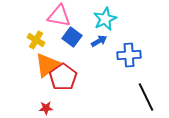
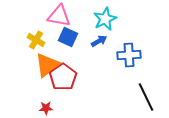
blue square: moved 4 px left; rotated 12 degrees counterclockwise
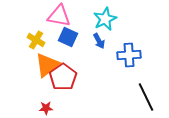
blue arrow: rotated 91 degrees clockwise
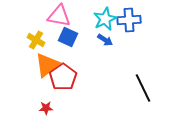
blue arrow: moved 6 px right, 1 px up; rotated 28 degrees counterclockwise
blue cross: moved 35 px up
black line: moved 3 px left, 9 px up
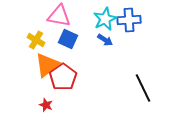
blue square: moved 2 px down
red star: moved 3 px up; rotated 24 degrees clockwise
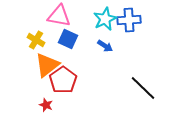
blue arrow: moved 6 px down
red pentagon: moved 3 px down
black line: rotated 20 degrees counterclockwise
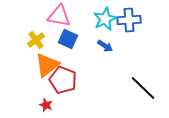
yellow cross: rotated 24 degrees clockwise
red pentagon: rotated 16 degrees counterclockwise
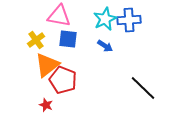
blue square: rotated 18 degrees counterclockwise
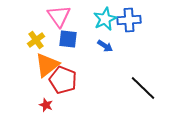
pink triangle: rotated 45 degrees clockwise
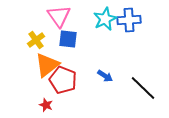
blue arrow: moved 30 px down
